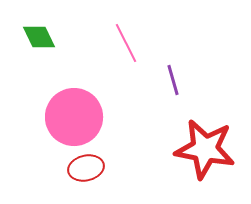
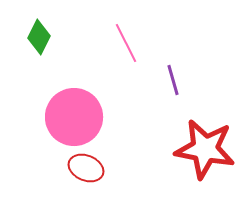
green diamond: rotated 52 degrees clockwise
red ellipse: rotated 36 degrees clockwise
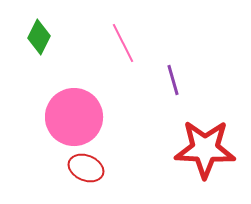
pink line: moved 3 px left
red star: rotated 8 degrees counterclockwise
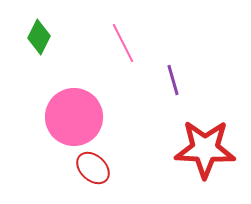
red ellipse: moved 7 px right; rotated 20 degrees clockwise
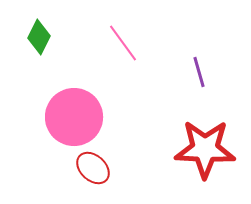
pink line: rotated 9 degrees counterclockwise
purple line: moved 26 px right, 8 px up
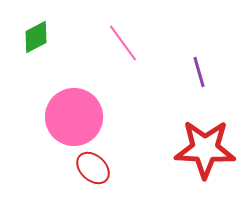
green diamond: moved 3 px left; rotated 36 degrees clockwise
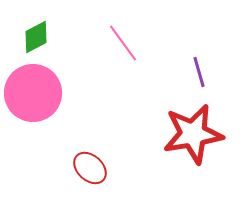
pink circle: moved 41 px left, 24 px up
red star: moved 12 px left, 15 px up; rotated 12 degrees counterclockwise
red ellipse: moved 3 px left
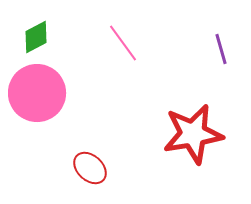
purple line: moved 22 px right, 23 px up
pink circle: moved 4 px right
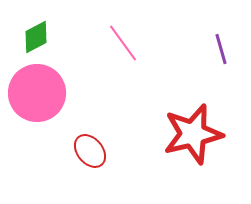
red star: rotated 4 degrees counterclockwise
red ellipse: moved 17 px up; rotated 8 degrees clockwise
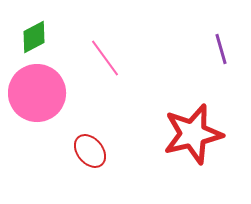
green diamond: moved 2 px left
pink line: moved 18 px left, 15 px down
